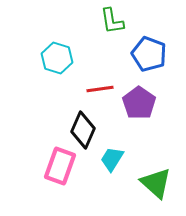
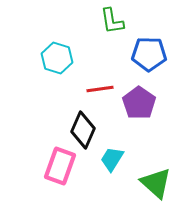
blue pentagon: rotated 20 degrees counterclockwise
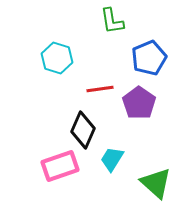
blue pentagon: moved 4 px down; rotated 24 degrees counterclockwise
pink rectangle: rotated 51 degrees clockwise
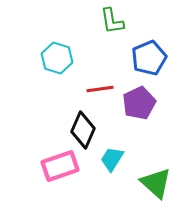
purple pentagon: rotated 12 degrees clockwise
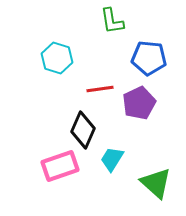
blue pentagon: rotated 28 degrees clockwise
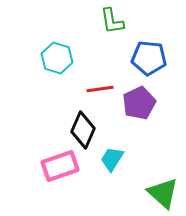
green triangle: moved 7 px right, 10 px down
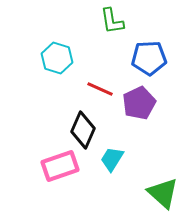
blue pentagon: rotated 8 degrees counterclockwise
red line: rotated 32 degrees clockwise
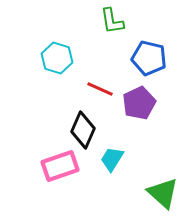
blue pentagon: rotated 16 degrees clockwise
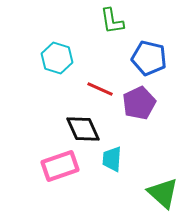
black diamond: moved 1 px up; rotated 48 degrees counterclockwise
cyan trapezoid: rotated 28 degrees counterclockwise
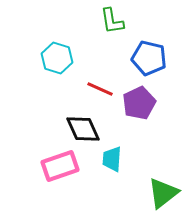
green triangle: rotated 40 degrees clockwise
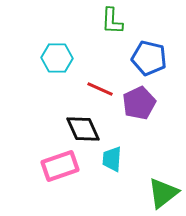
green L-shape: rotated 12 degrees clockwise
cyan hexagon: rotated 16 degrees counterclockwise
